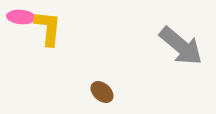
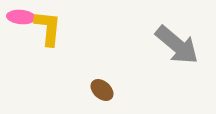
gray arrow: moved 4 px left, 1 px up
brown ellipse: moved 2 px up
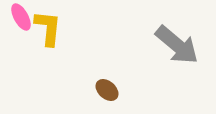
pink ellipse: rotated 56 degrees clockwise
brown ellipse: moved 5 px right
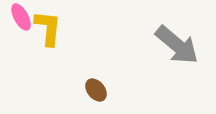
brown ellipse: moved 11 px left; rotated 10 degrees clockwise
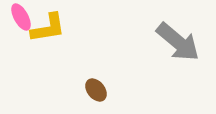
yellow L-shape: rotated 75 degrees clockwise
gray arrow: moved 1 px right, 3 px up
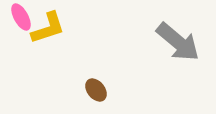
yellow L-shape: rotated 9 degrees counterclockwise
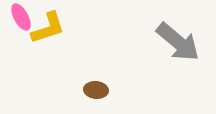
brown ellipse: rotated 45 degrees counterclockwise
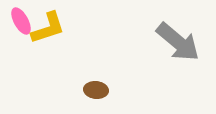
pink ellipse: moved 4 px down
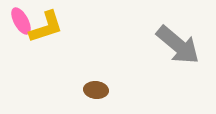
yellow L-shape: moved 2 px left, 1 px up
gray arrow: moved 3 px down
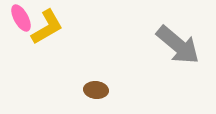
pink ellipse: moved 3 px up
yellow L-shape: moved 1 px right; rotated 12 degrees counterclockwise
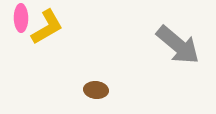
pink ellipse: rotated 28 degrees clockwise
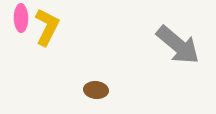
yellow L-shape: rotated 33 degrees counterclockwise
